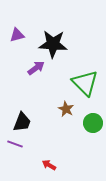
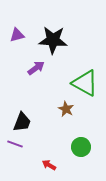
black star: moved 4 px up
green triangle: rotated 16 degrees counterclockwise
green circle: moved 12 px left, 24 px down
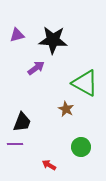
purple line: rotated 21 degrees counterclockwise
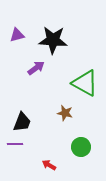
brown star: moved 1 px left, 4 px down; rotated 14 degrees counterclockwise
